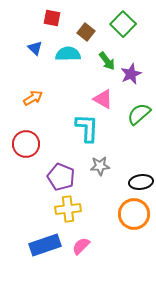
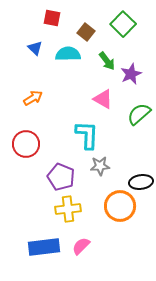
cyan L-shape: moved 7 px down
orange circle: moved 14 px left, 8 px up
blue rectangle: moved 1 px left, 2 px down; rotated 12 degrees clockwise
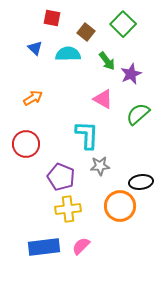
green semicircle: moved 1 px left
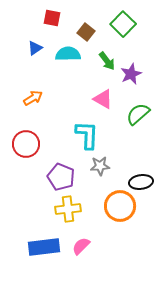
blue triangle: rotated 42 degrees clockwise
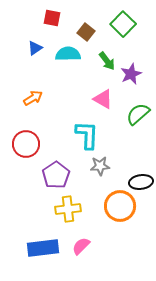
purple pentagon: moved 5 px left, 2 px up; rotated 16 degrees clockwise
blue rectangle: moved 1 px left, 1 px down
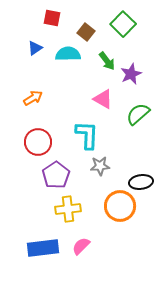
red circle: moved 12 px right, 2 px up
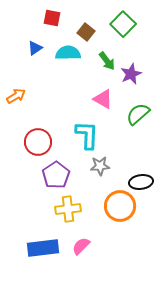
cyan semicircle: moved 1 px up
orange arrow: moved 17 px left, 2 px up
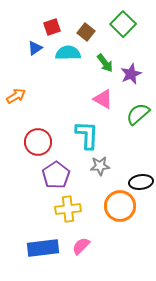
red square: moved 9 px down; rotated 30 degrees counterclockwise
green arrow: moved 2 px left, 2 px down
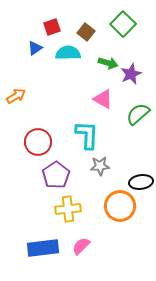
green arrow: moved 3 px right; rotated 36 degrees counterclockwise
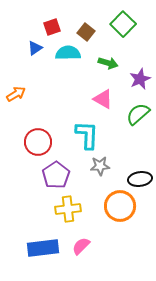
purple star: moved 9 px right, 5 px down
orange arrow: moved 2 px up
black ellipse: moved 1 px left, 3 px up
